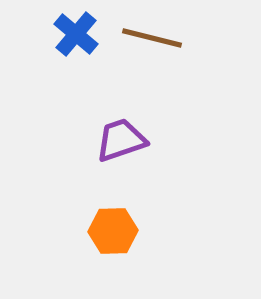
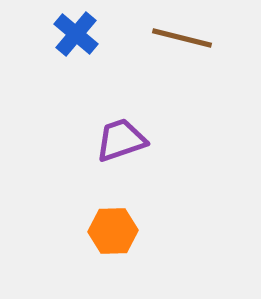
brown line: moved 30 px right
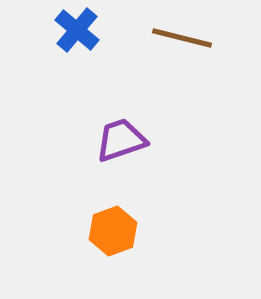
blue cross: moved 1 px right, 4 px up
orange hexagon: rotated 18 degrees counterclockwise
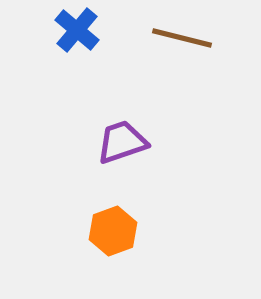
purple trapezoid: moved 1 px right, 2 px down
